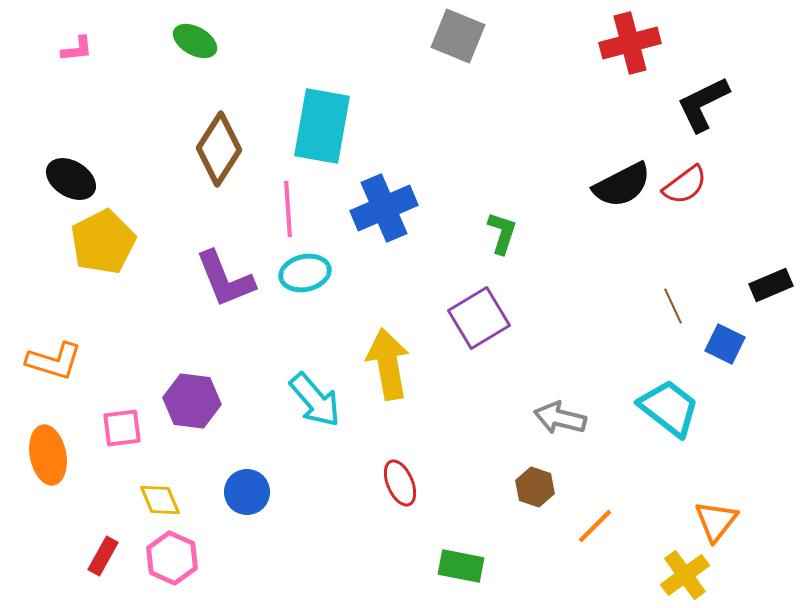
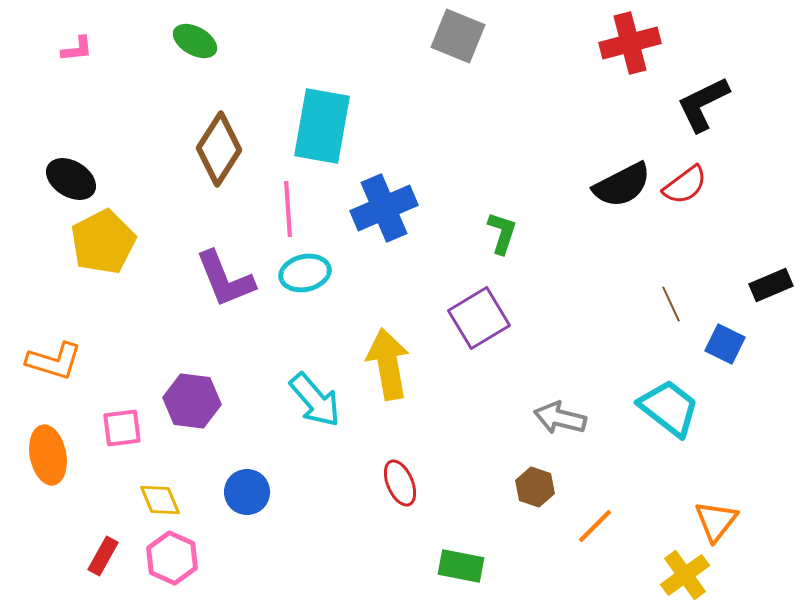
brown line: moved 2 px left, 2 px up
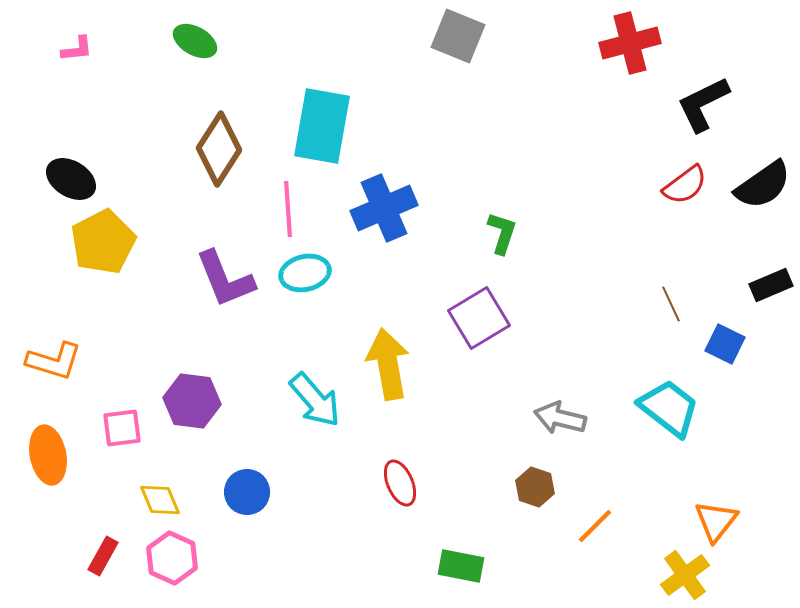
black semicircle: moved 141 px right; rotated 8 degrees counterclockwise
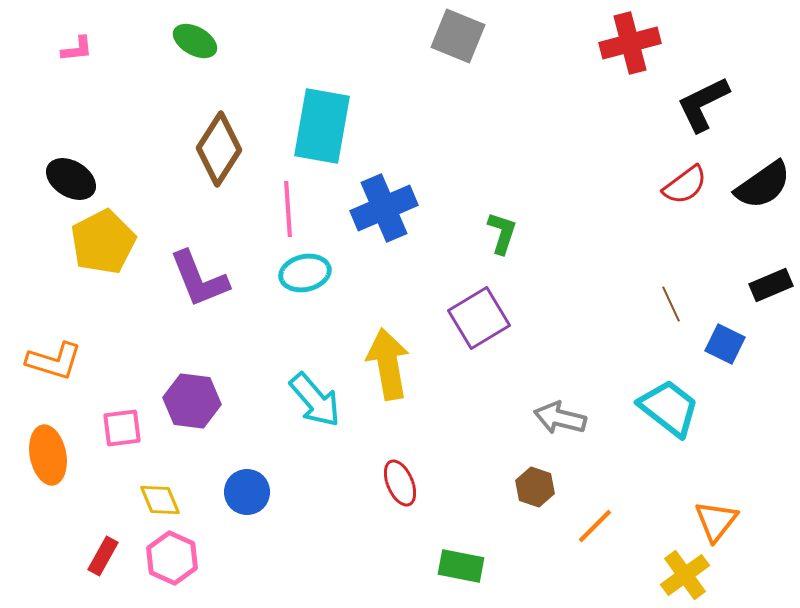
purple L-shape: moved 26 px left
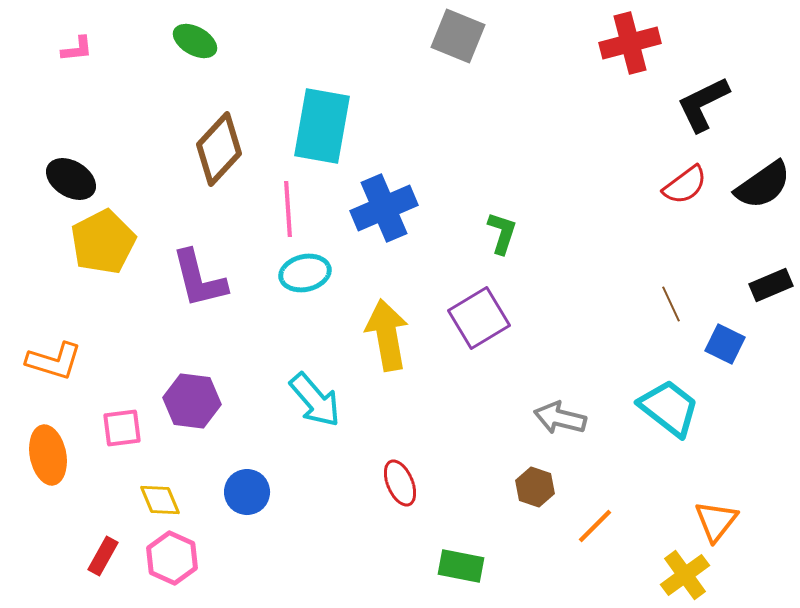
brown diamond: rotated 10 degrees clockwise
purple L-shape: rotated 8 degrees clockwise
yellow arrow: moved 1 px left, 29 px up
